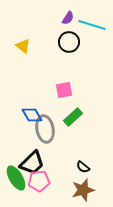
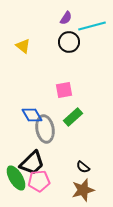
purple semicircle: moved 2 px left
cyan line: moved 1 px down; rotated 32 degrees counterclockwise
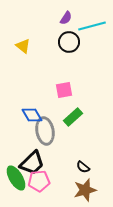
gray ellipse: moved 2 px down
brown star: moved 2 px right
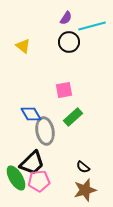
blue diamond: moved 1 px left, 1 px up
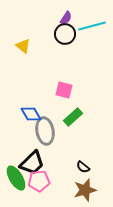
black circle: moved 4 px left, 8 px up
pink square: rotated 24 degrees clockwise
